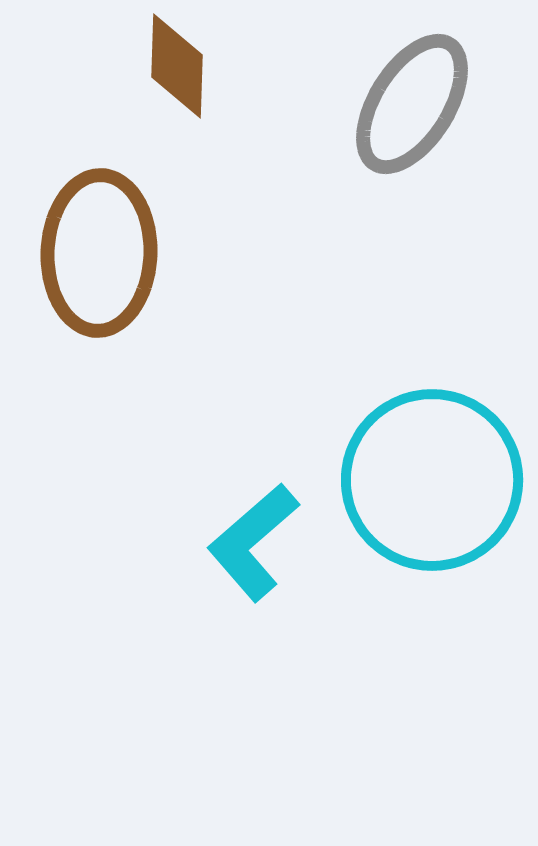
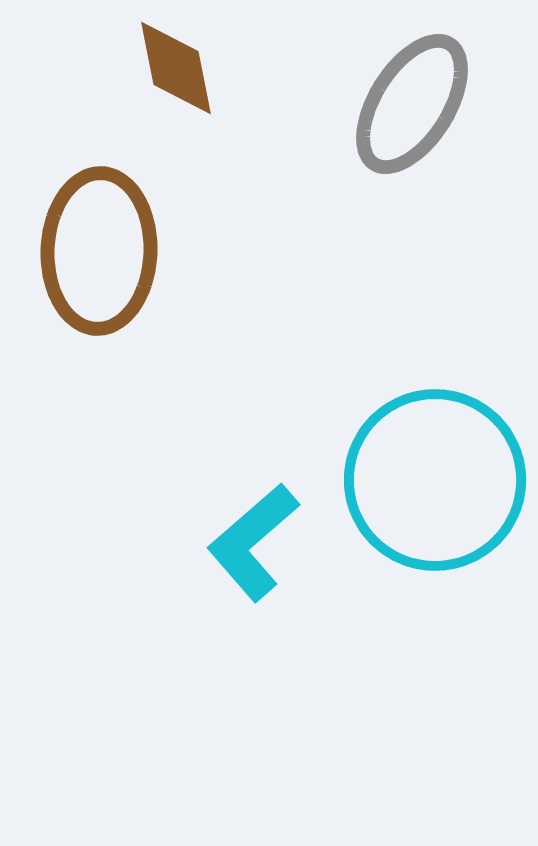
brown diamond: moved 1 px left, 2 px down; rotated 13 degrees counterclockwise
brown ellipse: moved 2 px up
cyan circle: moved 3 px right
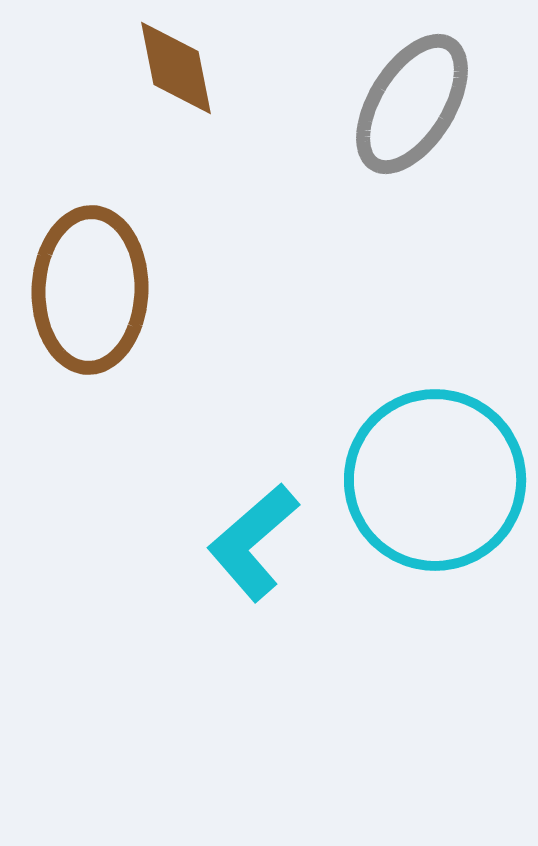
brown ellipse: moved 9 px left, 39 px down
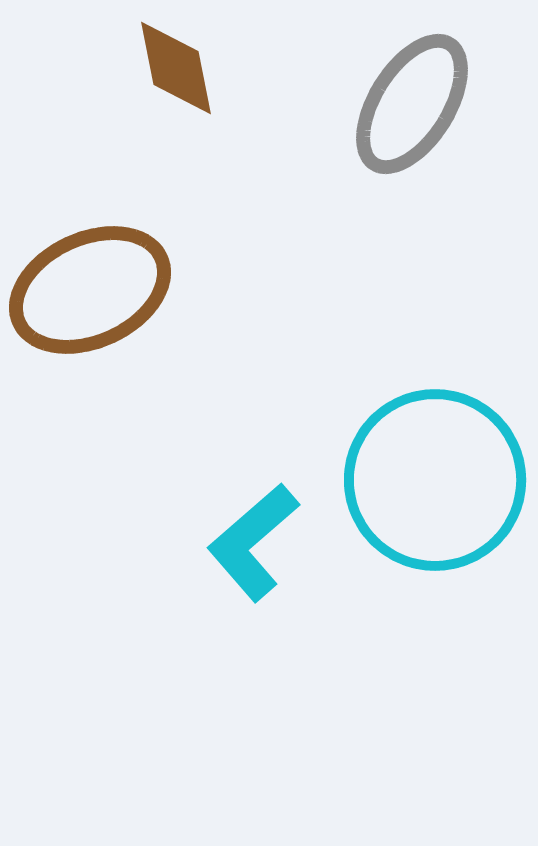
brown ellipse: rotated 63 degrees clockwise
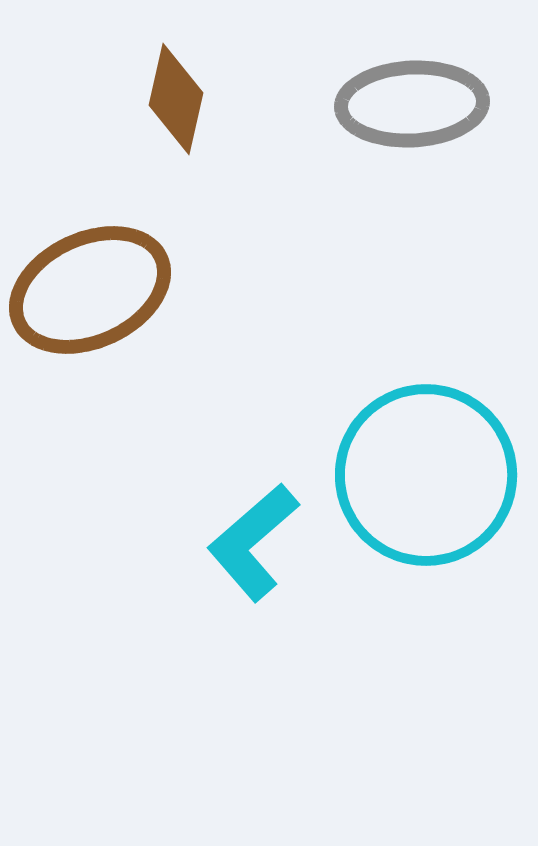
brown diamond: moved 31 px down; rotated 24 degrees clockwise
gray ellipse: rotated 55 degrees clockwise
cyan circle: moved 9 px left, 5 px up
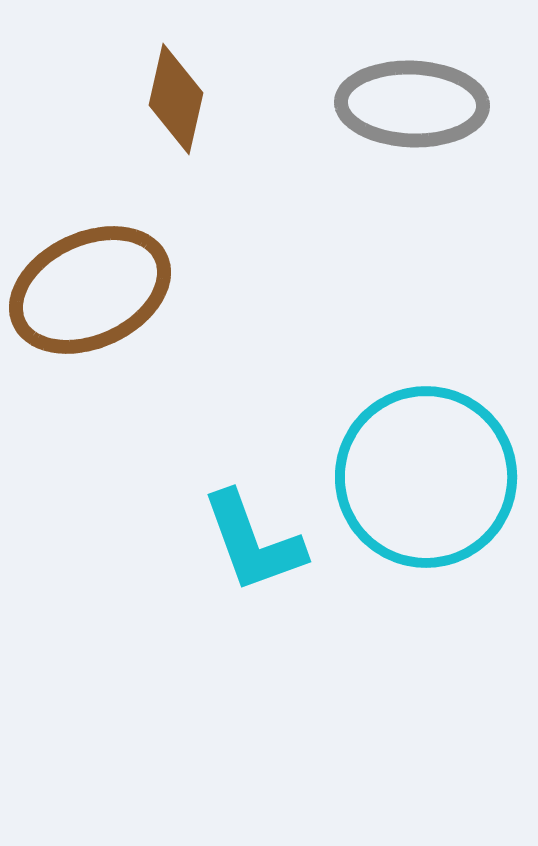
gray ellipse: rotated 5 degrees clockwise
cyan circle: moved 2 px down
cyan L-shape: rotated 69 degrees counterclockwise
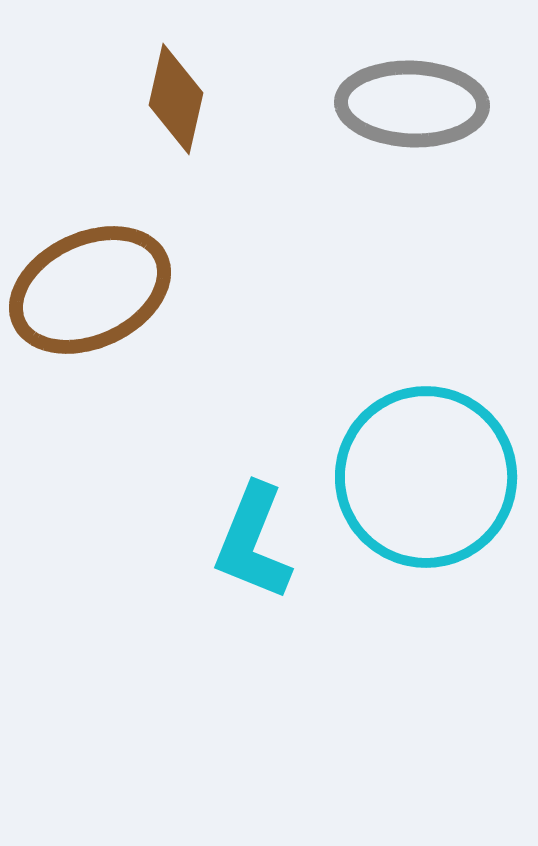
cyan L-shape: rotated 42 degrees clockwise
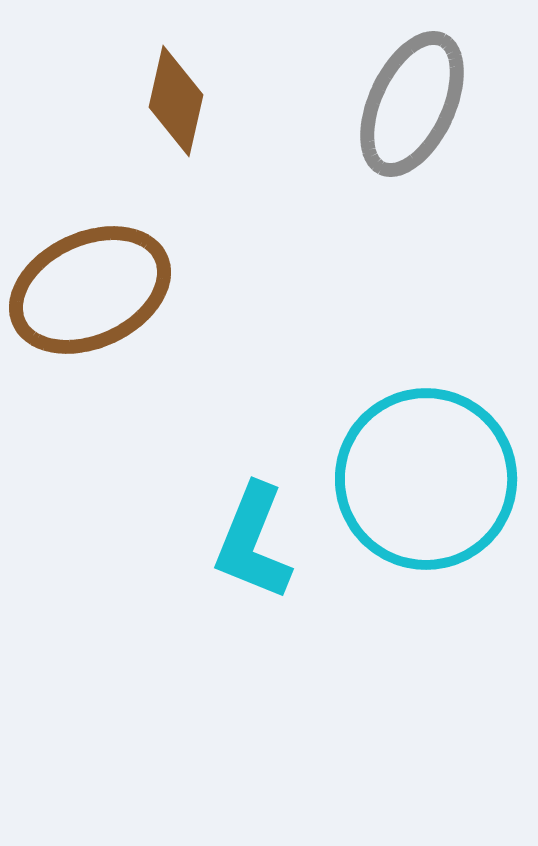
brown diamond: moved 2 px down
gray ellipse: rotated 67 degrees counterclockwise
cyan circle: moved 2 px down
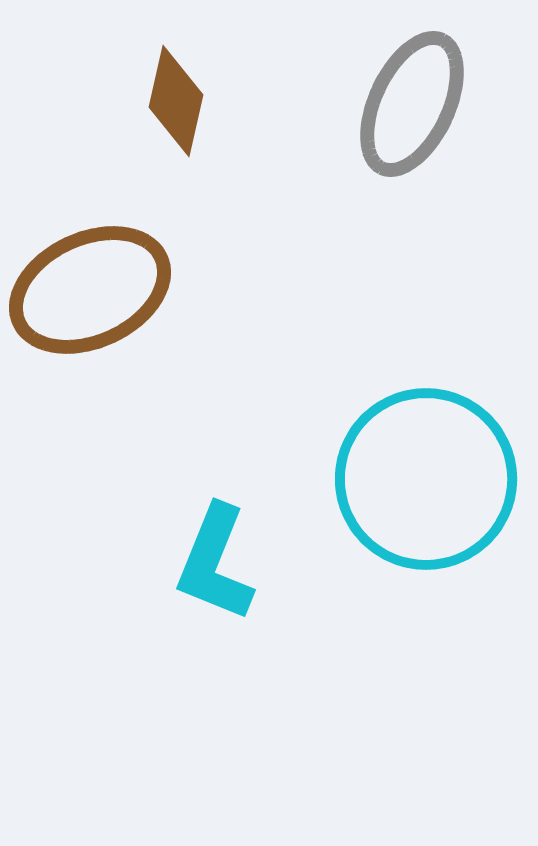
cyan L-shape: moved 38 px left, 21 px down
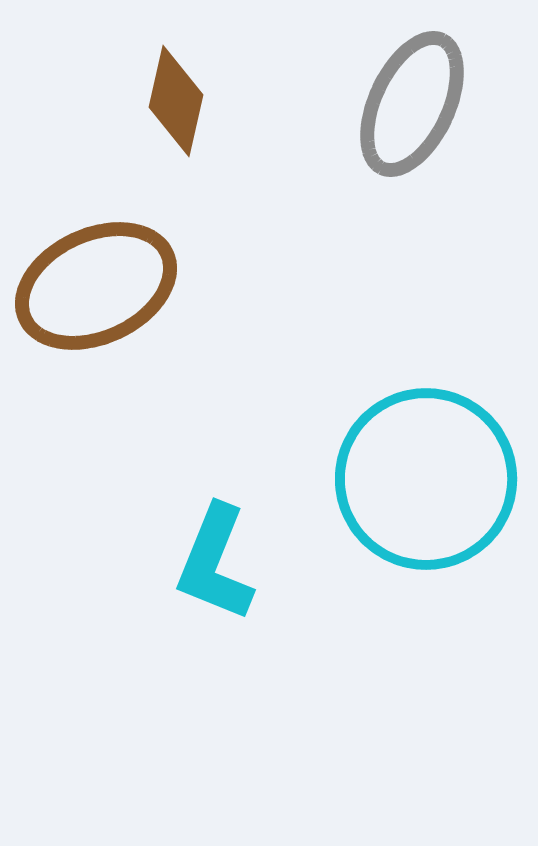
brown ellipse: moved 6 px right, 4 px up
